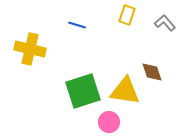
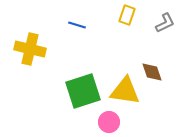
gray L-shape: rotated 105 degrees clockwise
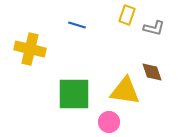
gray L-shape: moved 11 px left, 5 px down; rotated 40 degrees clockwise
green square: moved 9 px left, 3 px down; rotated 18 degrees clockwise
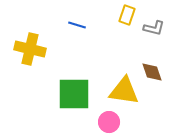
yellow triangle: moved 1 px left
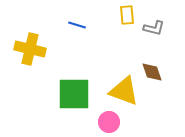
yellow rectangle: rotated 24 degrees counterclockwise
yellow triangle: rotated 12 degrees clockwise
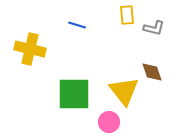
yellow triangle: rotated 32 degrees clockwise
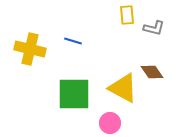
blue line: moved 4 px left, 16 px down
brown diamond: rotated 15 degrees counterclockwise
yellow triangle: moved 1 px left, 3 px up; rotated 24 degrees counterclockwise
pink circle: moved 1 px right, 1 px down
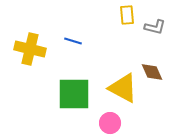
gray L-shape: moved 1 px right, 1 px up
brown diamond: rotated 10 degrees clockwise
